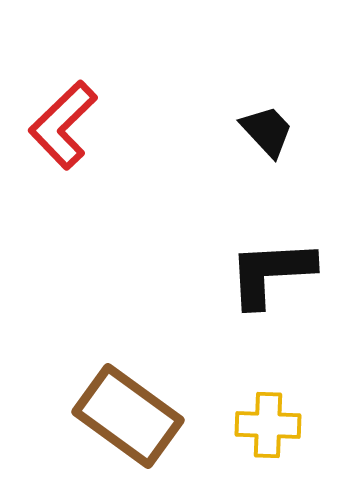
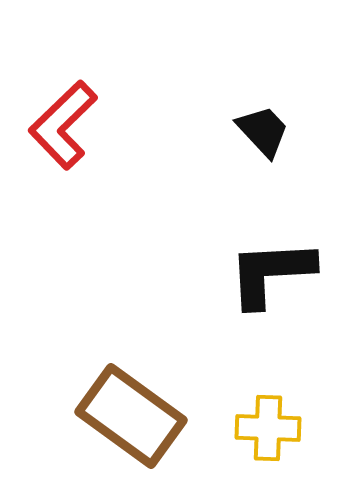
black trapezoid: moved 4 px left
brown rectangle: moved 3 px right
yellow cross: moved 3 px down
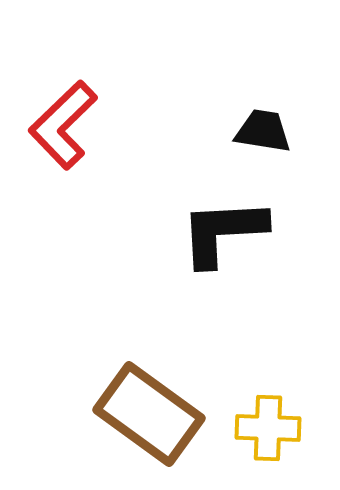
black trapezoid: rotated 38 degrees counterclockwise
black L-shape: moved 48 px left, 41 px up
brown rectangle: moved 18 px right, 2 px up
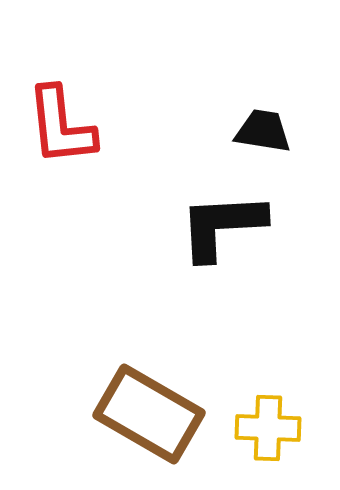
red L-shape: moved 2 px left, 1 px down; rotated 52 degrees counterclockwise
black L-shape: moved 1 px left, 6 px up
brown rectangle: rotated 6 degrees counterclockwise
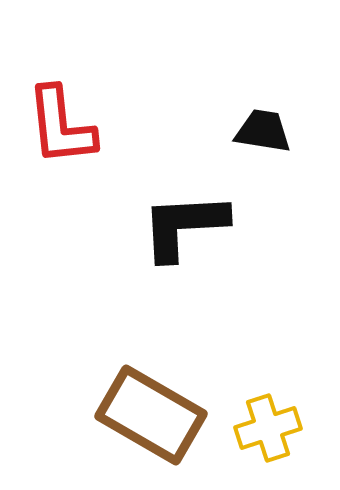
black L-shape: moved 38 px left
brown rectangle: moved 2 px right, 1 px down
yellow cross: rotated 20 degrees counterclockwise
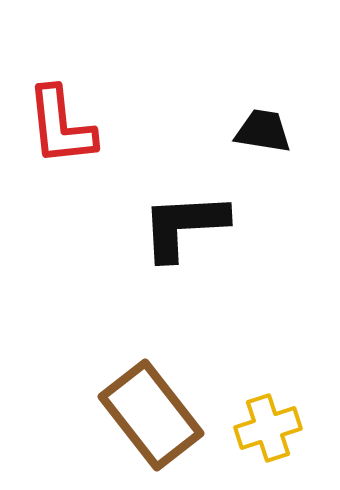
brown rectangle: rotated 22 degrees clockwise
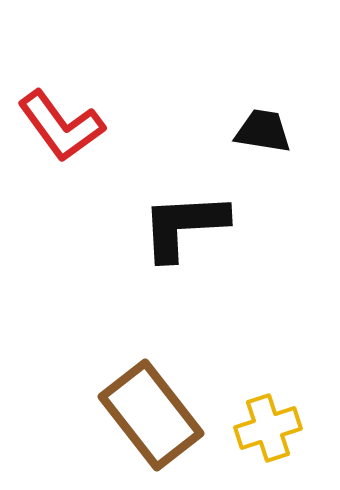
red L-shape: rotated 30 degrees counterclockwise
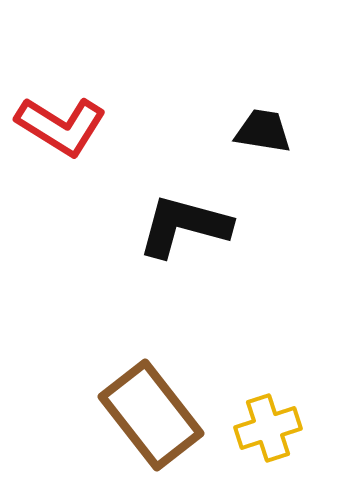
red L-shape: rotated 22 degrees counterclockwise
black L-shape: rotated 18 degrees clockwise
